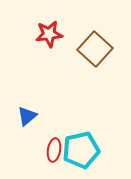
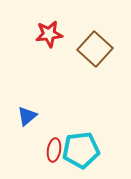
cyan pentagon: rotated 6 degrees clockwise
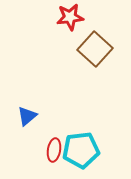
red star: moved 21 px right, 17 px up
